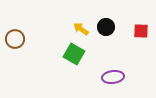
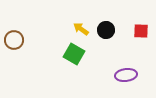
black circle: moved 3 px down
brown circle: moved 1 px left, 1 px down
purple ellipse: moved 13 px right, 2 px up
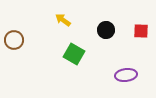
yellow arrow: moved 18 px left, 9 px up
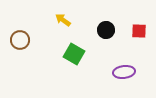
red square: moved 2 px left
brown circle: moved 6 px right
purple ellipse: moved 2 px left, 3 px up
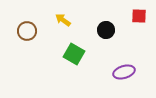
red square: moved 15 px up
brown circle: moved 7 px right, 9 px up
purple ellipse: rotated 10 degrees counterclockwise
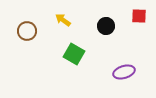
black circle: moved 4 px up
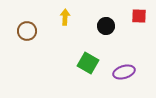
yellow arrow: moved 2 px right, 3 px up; rotated 56 degrees clockwise
green square: moved 14 px right, 9 px down
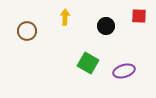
purple ellipse: moved 1 px up
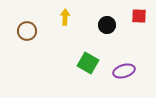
black circle: moved 1 px right, 1 px up
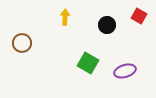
red square: rotated 28 degrees clockwise
brown circle: moved 5 px left, 12 px down
purple ellipse: moved 1 px right
